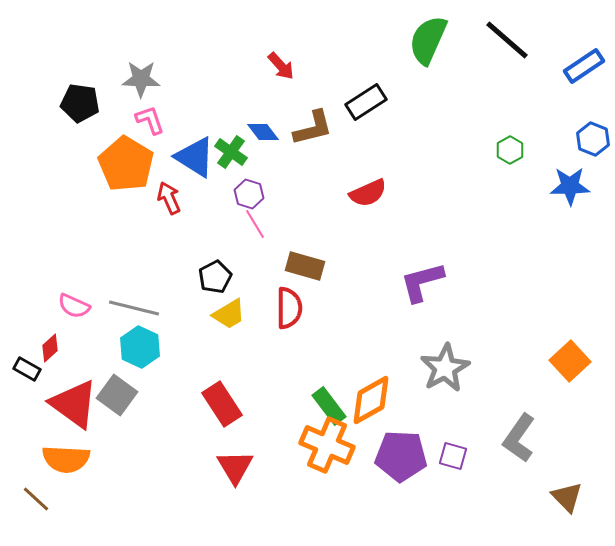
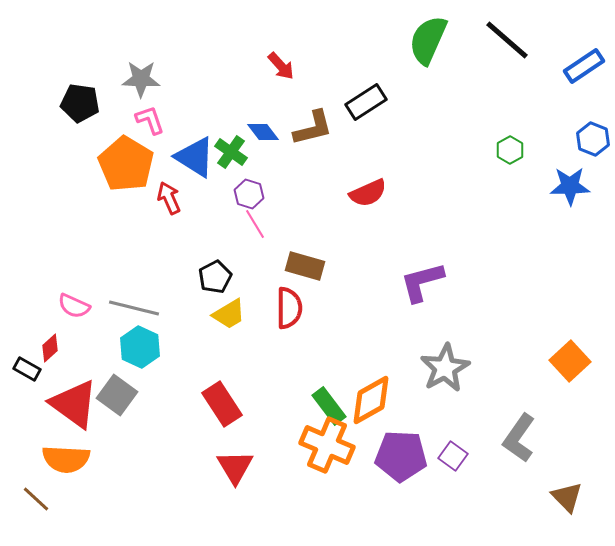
purple square at (453, 456): rotated 20 degrees clockwise
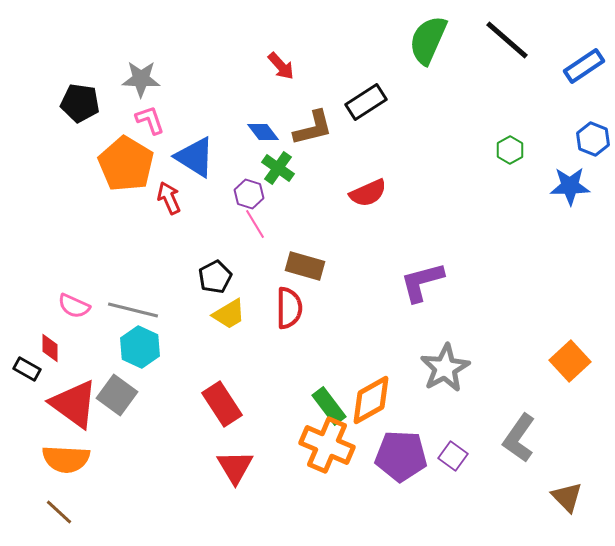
green cross at (231, 152): moved 47 px right, 16 px down
gray line at (134, 308): moved 1 px left, 2 px down
red diamond at (50, 348): rotated 48 degrees counterclockwise
brown line at (36, 499): moved 23 px right, 13 px down
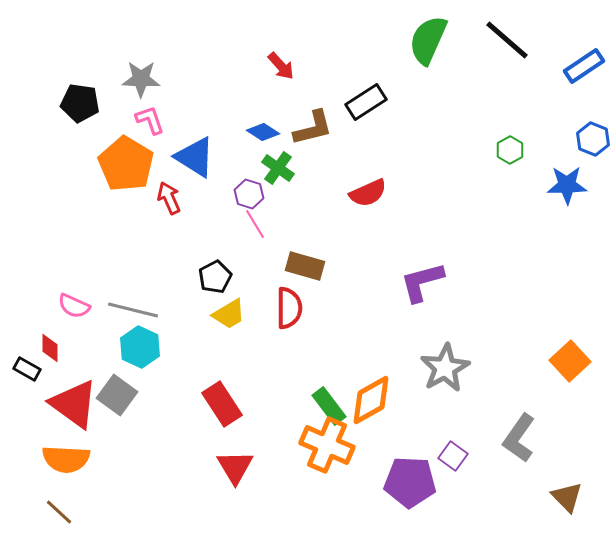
blue diamond at (263, 132): rotated 20 degrees counterclockwise
blue star at (570, 186): moved 3 px left, 1 px up
purple pentagon at (401, 456): moved 9 px right, 26 px down
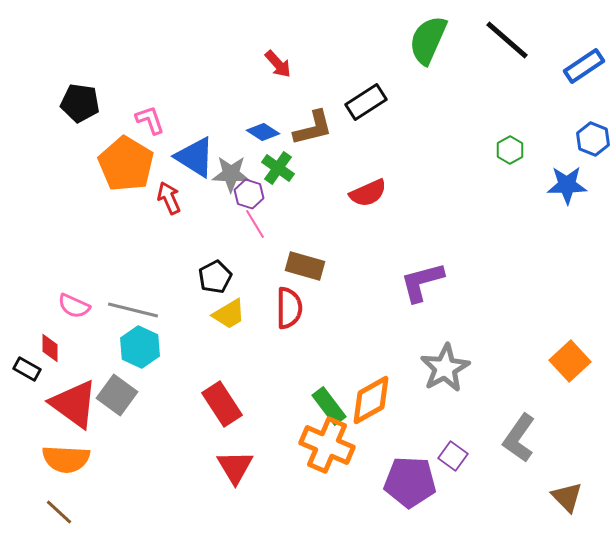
red arrow at (281, 66): moved 3 px left, 2 px up
gray star at (141, 79): moved 90 px right, 95 px down
